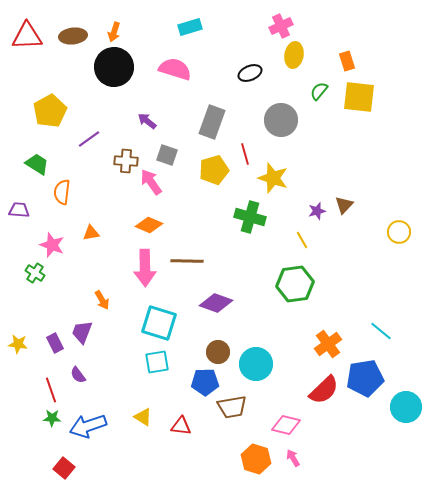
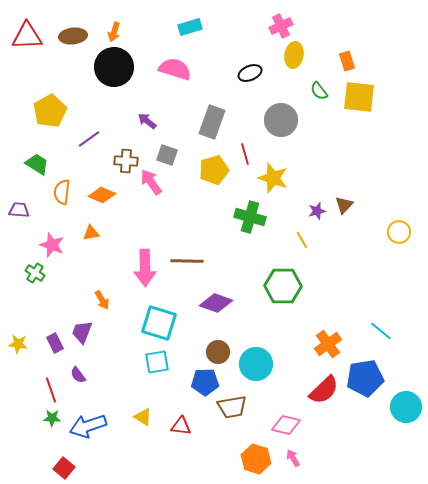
green semicircle at (319, 91): rotated 78 degrees counterclockwise
orange diamond at (149, 225): moved 47 px left, 30 px up
green hexagon at (295, 284): moved 12 px left, 2 px down; rotated 9 degrees clockwise
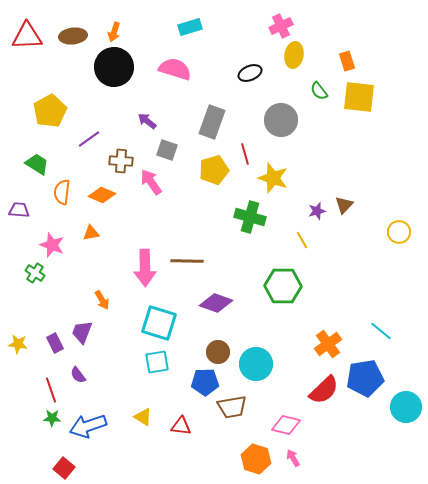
gray square at (167, 155): moved 5 px up
brown cross at (126, 161): moved 5 px left
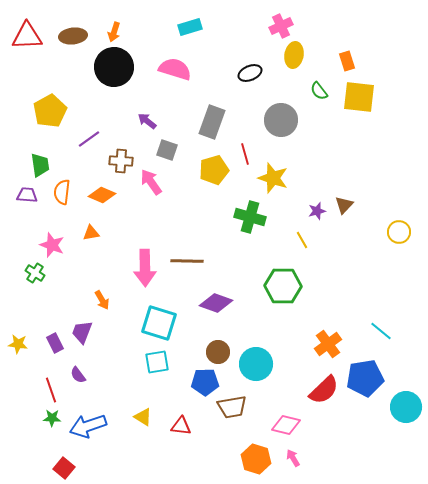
green trapezoid at (37, 164): moved 3 px right, 1 px down; rotated 50 degrees clockwise
purple trapezoid at (19, 210): moved 8 px right, 15 px up
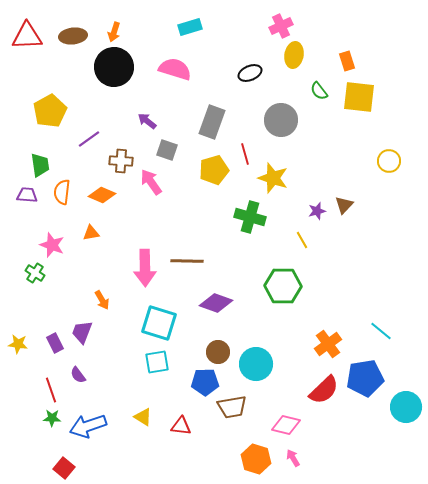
yellow circle at (399, 232): moved 10 px left, 71 px up
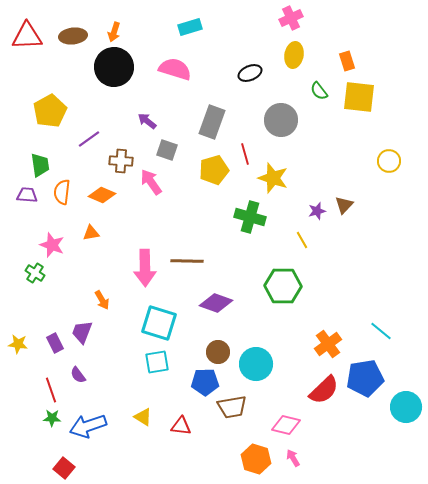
pink cross at (281, 26): moved 10 px right, 8 px up
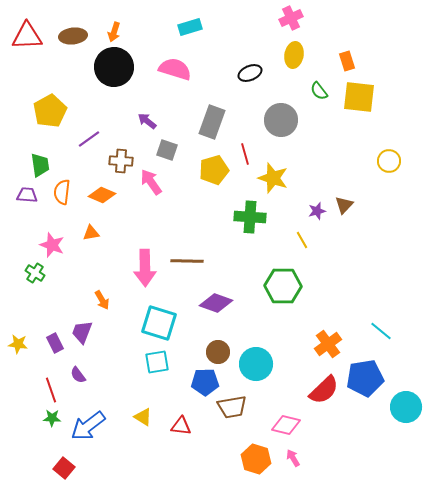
green cross at (250, 217): rotated 12 degrees counterclockwise
blue arrow at (88, 426): rotated 18 degrees counterclockwise
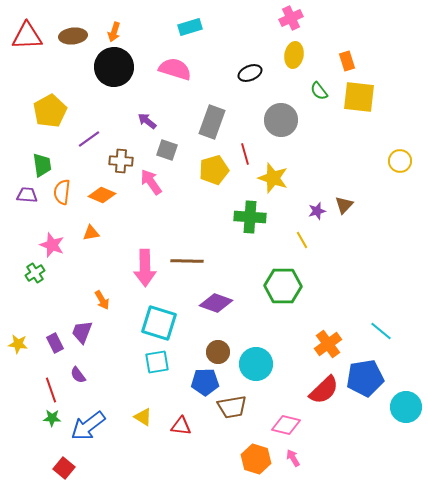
yellow circle at (389, 161): moved 11 px right
green trapezoid at (40, 165): moved 2 px right
green cross at (35, 273): rotated 24 degrees clockwise
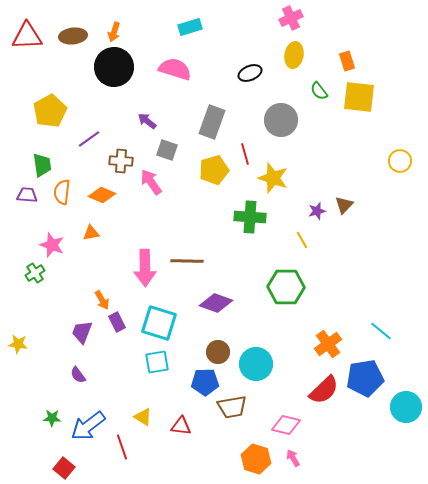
green hexagon at (283, 286): moved 3 px right, 1 px down
purple rectangle at (55, 343): moved 62 px right, 21 px up
red line at (51, 390): moved 71 px right, 57 px down
